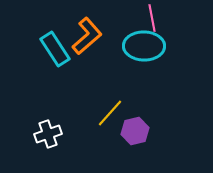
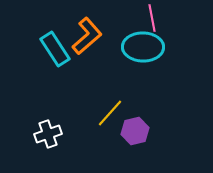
cyan ellipse: moved 1 px left, 1 px down
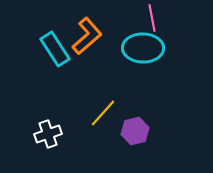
cyan ellipse: moved 1 px down
yellow line: moved 7 px left
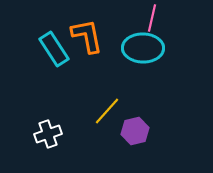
pink line: rotated 24 degrees clockwise
orange L-shape: rotated 60 degrees counterclockwise
cyan rectangle: moved 1 px left
yellow line: moved 4 px right, 2 px up
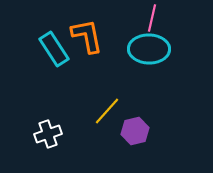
cyan ellipse: moved 6 px right, 1 px down
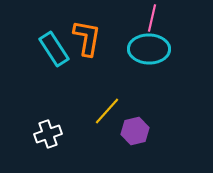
orange L-shape: moved 2 px down; rotated 21 degrees clockwise
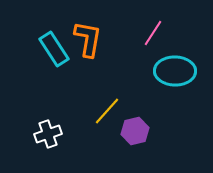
pink line: moved 1 px right, 15 px down; rotated 20 degrees clockwise
orange L-shape: moved 1 px right, 1 px down
cyan ellipse: moved 26 px right, 22 px down
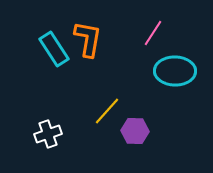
purple hexagon: rotated 16 degrees clockwise
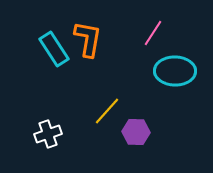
purple hexagon: moved 1 px right, 1 px down
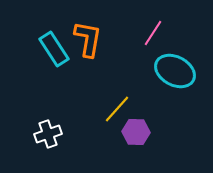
cyan ellipse: rotated 27 degrees clockwise
yellow line: moved 10 px right, 2 px up
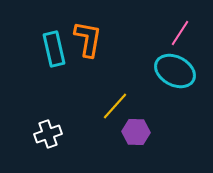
pink line: moved 27 px right
cyan rectangle: rotated 20 degrees clockwise
yellow line: moved 2 px left, 3 px up
